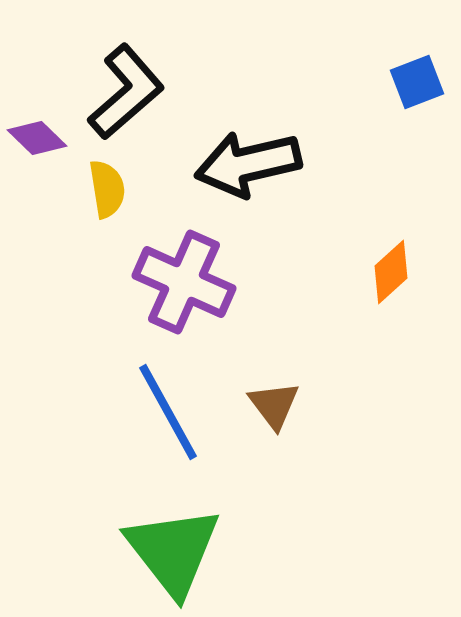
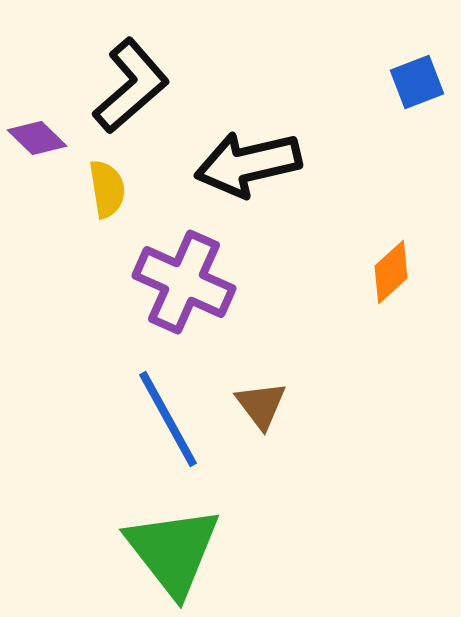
black L-shape: moved 5 px right, 6 px up
brown triangle: moved 13 px left
blue line: moved 7 px down
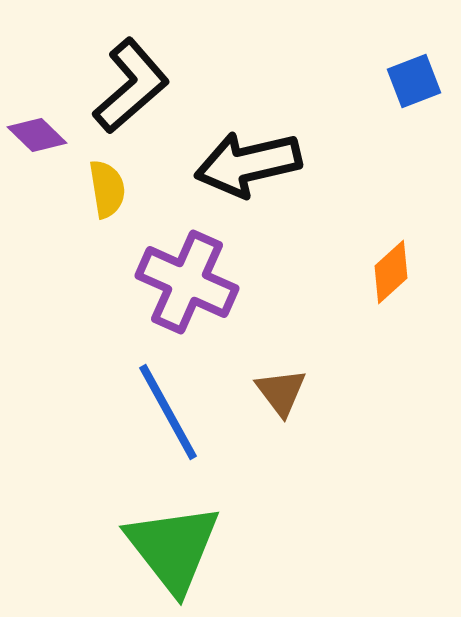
blue square: moved 3 px left, 1 px up
purple diamond: moved 3 px up
purple cross: moved 3 px right
brown triangle: moved 20 px right, 13 px up
blue line: moved 7 px up
green triangle: moved 3 px up
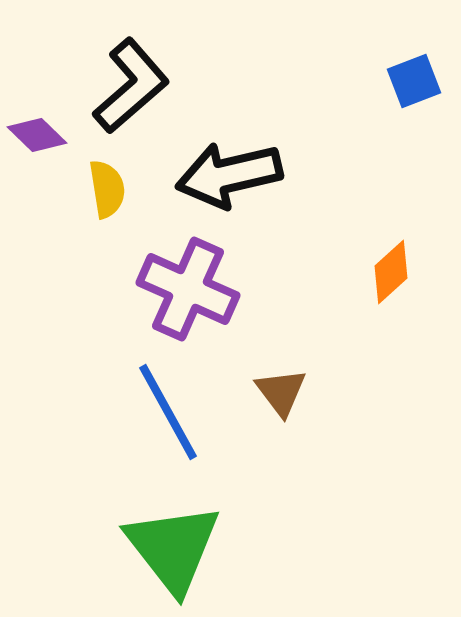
black arrow: moved 19 px left, 11 px down
purple cross: moved 1 px right, 7 px down
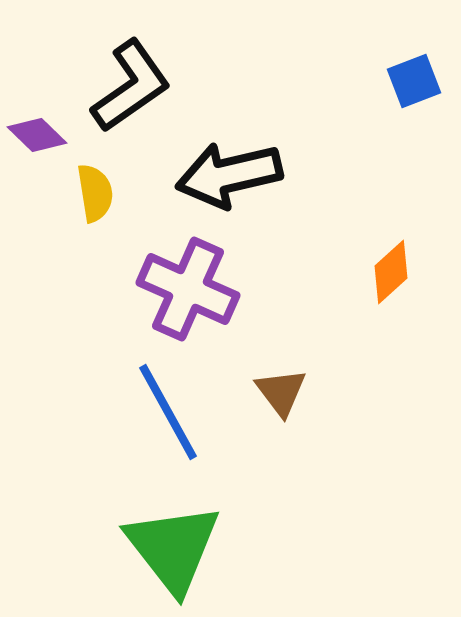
black L-shape: rotated 6 degrees clockwise
yellow semicircle: moved 12 px left, 4 px down
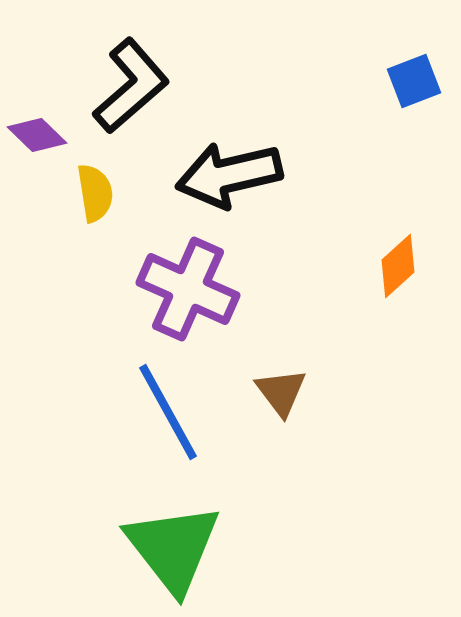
black L-shape: rotated 6 degrees counterclockwise
orange diamond: moved 7 px right, 6 px up
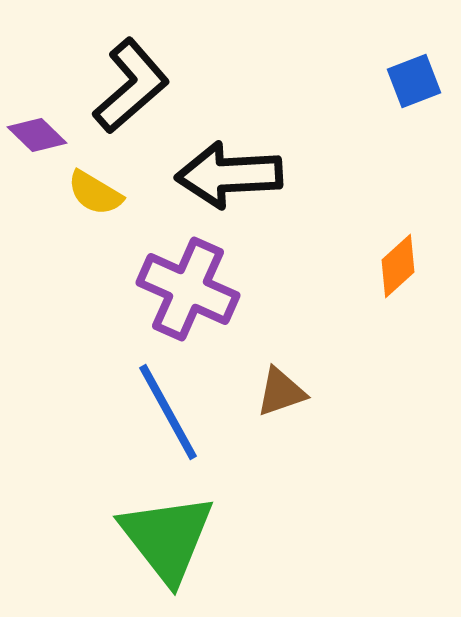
black arrow: rotated 10 degrees clockwise
yellow semicircle: rotated 130 degrees clockwise
brown triangle: rotated 48 degrees clockwise
green triangle: moved 6 px left, 10 px up
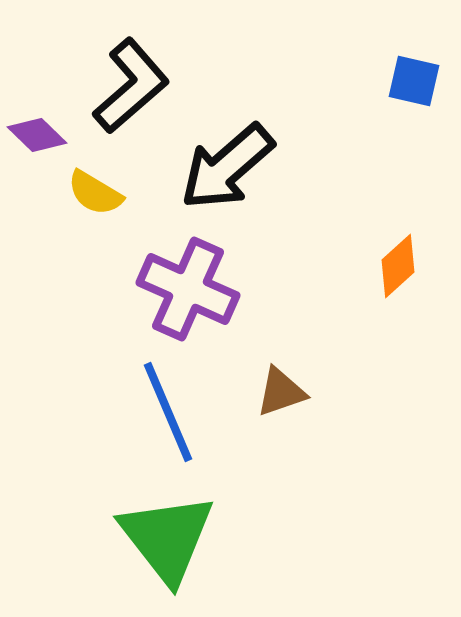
blue square: rotated 34 degrees clockwise
black arrow: moved 2 px left, 8 px up; rotated 38 degrees counterclockwise
blue line: rotated 6 degrees clockwise
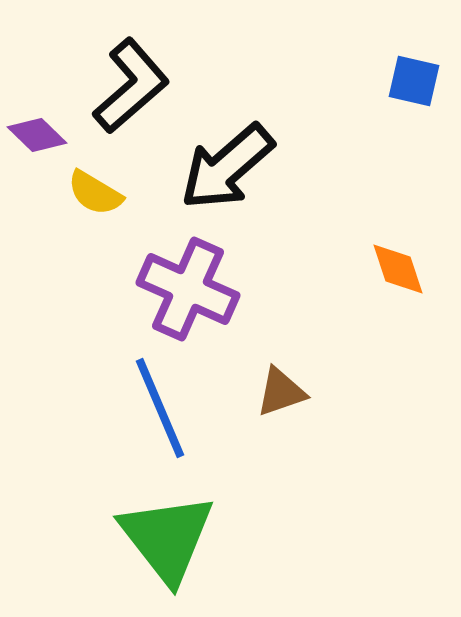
orange diamond: moved 3 px down; rotated 66 degrees counterclockwise
blue line: moved 8 px left, 4 px up
